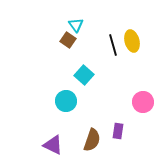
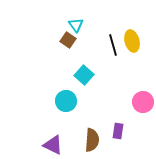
brown semicircle: rotated 15 degrees counterclockwise
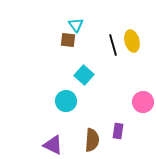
brown square: rotated 28 degrees counterclockwise
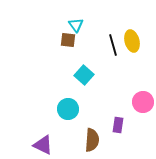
cyan circle: moved 2 px right, 8 px down
purple rectangle: moved 6 px up
purple triangle: moved 10 px left
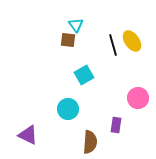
yellow ellipse: rotated 20 degrees counterclockwise
cyan square: rotated 18 degrees clockwise
pink circle: moved 5 px left, 4 px up
purple rectangle: moved 2 px left
brown semicircle: moved 2 px left, 2 px down
purple triangle: moved 15 px left, 10 px up
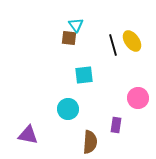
brown square: moved 1 px right, 2 px up
cyan square: rotated 24 degrees clockwise
purple triangle: rotated 15 degrees counterclockwise
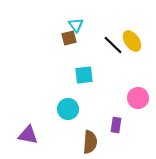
brown square: rotated 21 degrees counterclockwise
black line: rotated 30 degrees counterclockwise
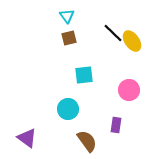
cyan triangle: moved 9 px left, 9 px up
black line: moved 12 px up
pink circle: moved 9 px left, 8 px up
purple triangle: moved 1 px left, 3 px down; rotated 25 degrees clockwise
brown semicircle: moved 3 px left, 1 px up; rotated 40 degrees counterclockwise
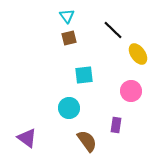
black line: moved 3 px up
yellow ellipse: moved 6 px right, 13 px down
pink circle: moved 2 px right, 1 px down
cyan circle: moved 1 px right, 1 px up
